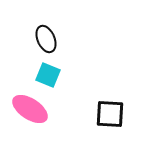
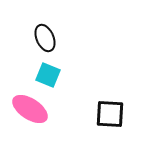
black ellipse: moved 1 px left, 1 px up
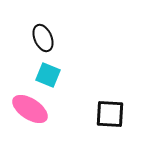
black ellipse: moved 2 px left
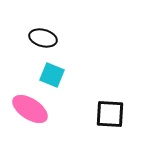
black ellipse: rotated 52 degrees counterclockwise
cyan square: moved 4 px right
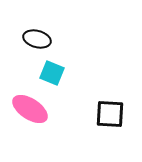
black ellipse: moved 6 px left, 1 px down
cyan square: moved 2 px up
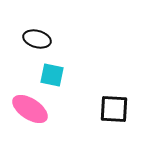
cyan square: moved 2 px down; rotated 10 degrees counterclockwise
black square: moved 4 px right, 5 px up
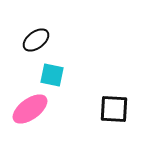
black ellipse: moved 1 px left, 1 px down; rotated 52 degrees counterclockwise
pink ellipse: rotated 69 degrees counterclockwise
